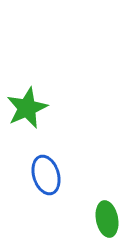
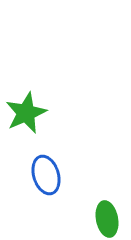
green star: moved 1 px left, 5 px down
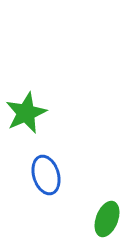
green ellipse: rotated 32 degrees clockwise
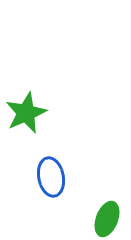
blue ellipse: moved 5 px right, 2 px down; rotated 6 degrees clockwise
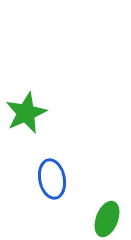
blue ellipse: moved 1 px right, 2 px down
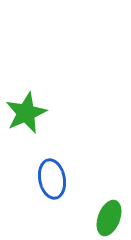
green ellipse: moved 2 px right, 1 px up
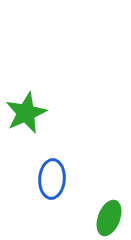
blue ellipse: rotated 15 degrees clockwise
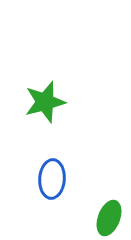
green star: moved 19 px right, 11 px up; rotated 9 degrees clockwise
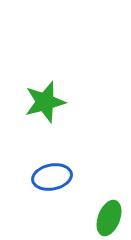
blue ellipse: moved 2 px up; rotated 75 degrees clockwise
